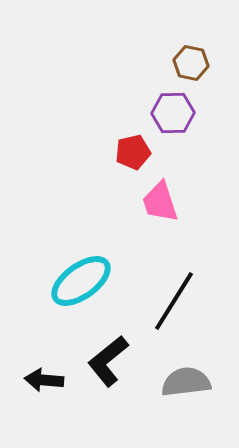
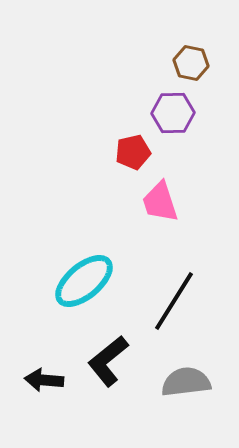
cyan ellipse: moved 3 px right; rotated 4 degrees counterclockwise
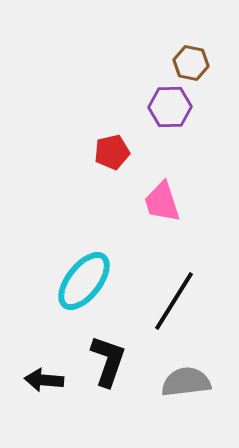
purple hexagon: moved 3 px left, 6 px up
red pentagon: moved 21 px left
pink trapezoid: moved 2 px right
cyan ellipse: rotated 12 degrees counterclockwise
black L-shape: rotated 148 degrees clockwise
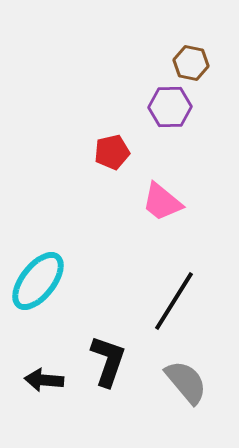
pink trapezoid: rotated 33 degrees counterclockwise
cyan ellipse: moved 46 px left
gray semicircle: rotated 57 degrees clockwise
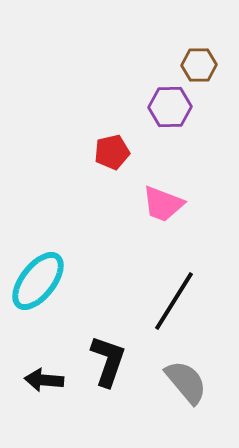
brown hexagon: moved 8 px right, 2 px down; rotated 12 degrees counterclockwise
pink trapezoid: moved 1 px right, 2 px down; rotated 18 degrees counterclockwise
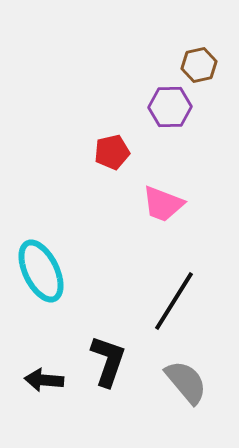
brown hexagon: rotated 12 degrees counterclockwise
cyan ellipse: moved 3 px right, 10 px up; rotated 64 degrees counterclockwise
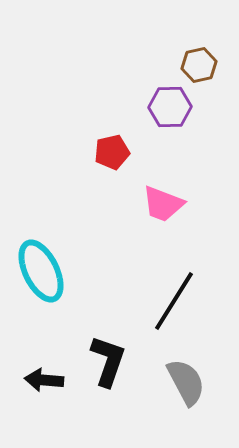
gray semicircle: rotated 12 degrees clockwise
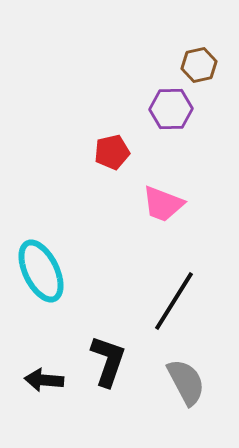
purple hexagon: moved 1 px right, 2 px down
